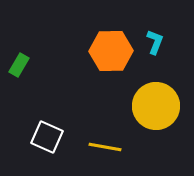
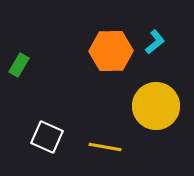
cyan L-shape: rotated 30 degrees clockwise
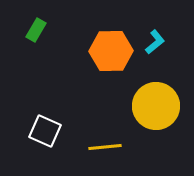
green rectangle: moved 17 px right, 35 px up
white square: moved 2 px left, 6 px up
yellow line: rotated 16 degrees counterclockwise
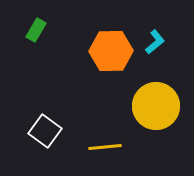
white square: rotated 12 degrees clockwise
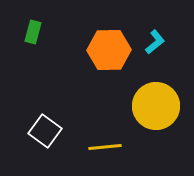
green rectangle: moved 3 px left, 2 px down; rotated 15 degrees counterclockwise
orange hexagon: moved 2 px left, 1 px up
